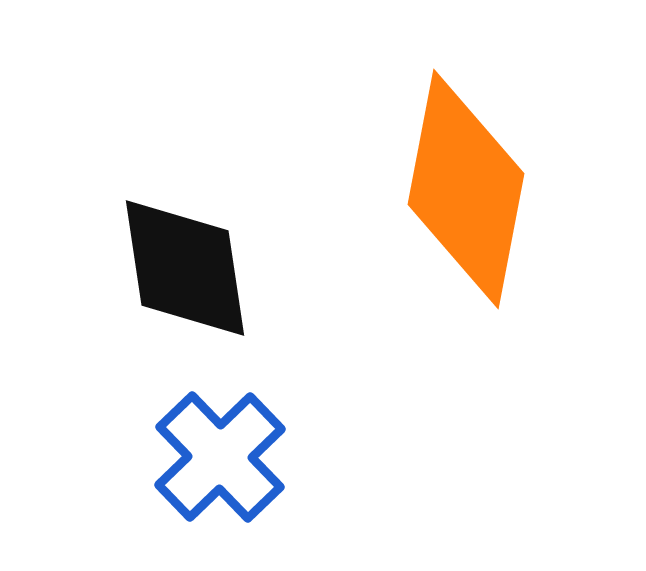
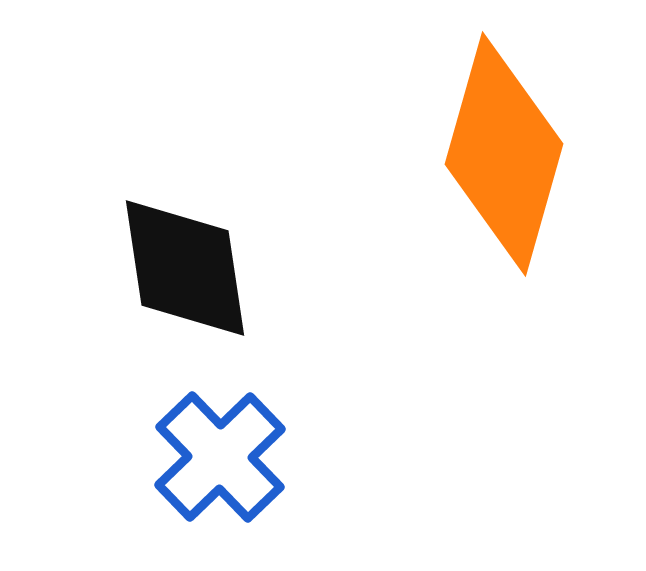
orange diamond: moved 38 px right, 35 px up; rotated 5 degrees clockwise
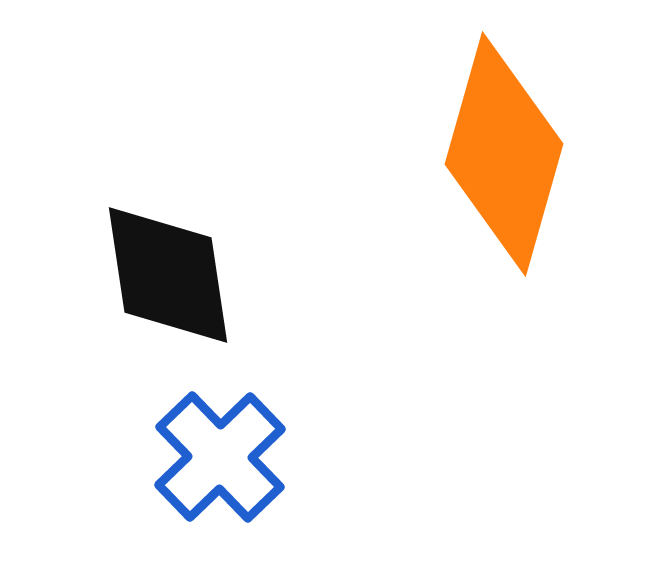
black diamond: moved 17 px left, 7 px down
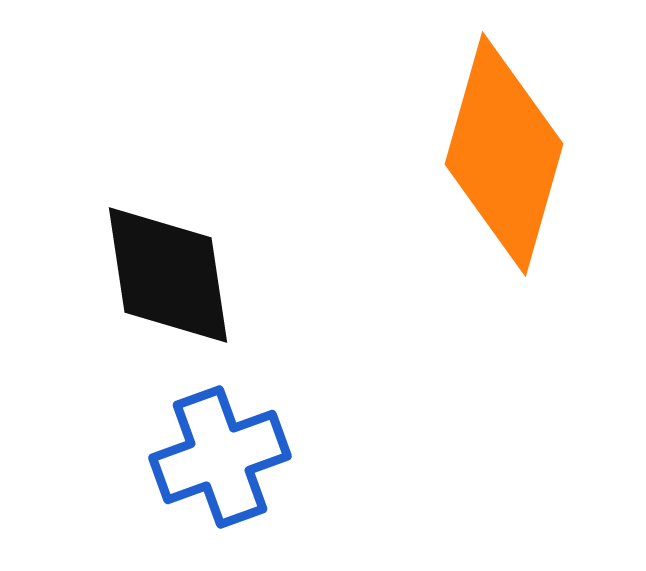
blue cross: rotated 24 degrees clockwise
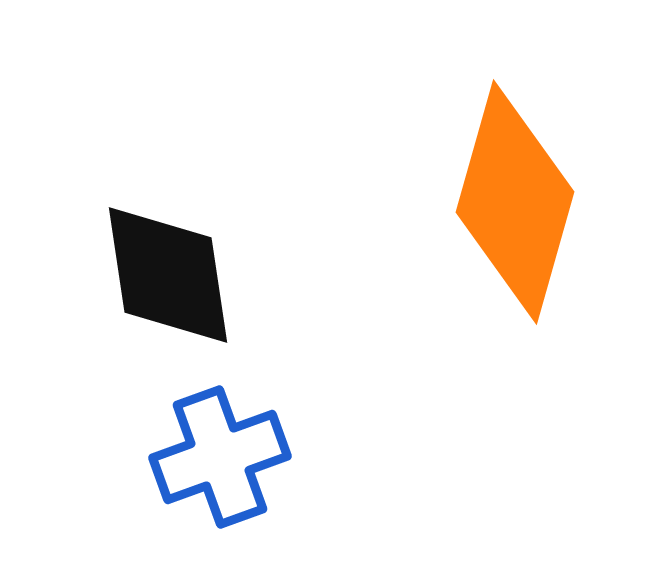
orange diamond: moved 11 px right, 48 px down
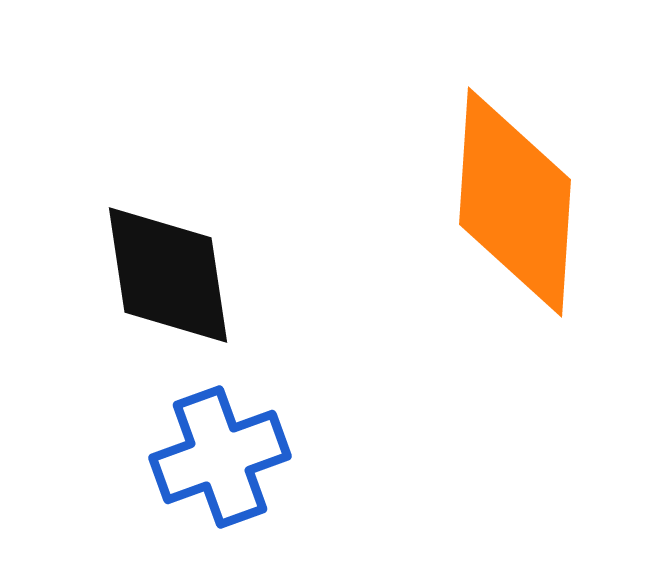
orange diamond: rotated 12 degrees counterclockwise
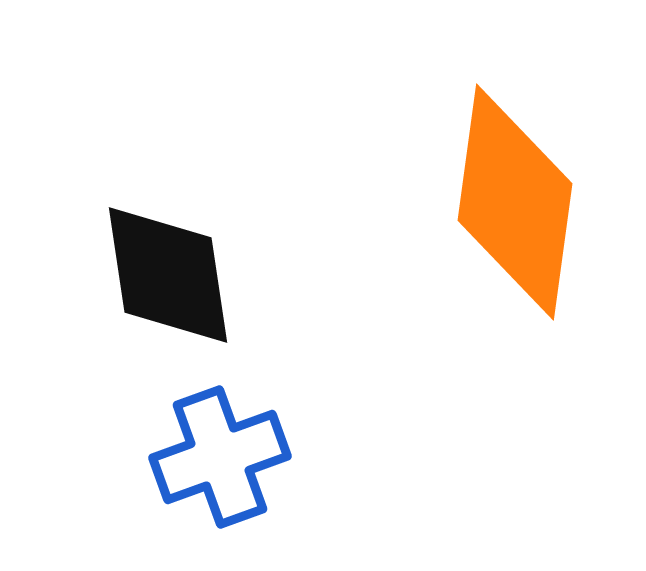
orange diamond: rotated 4 degrees clockwise
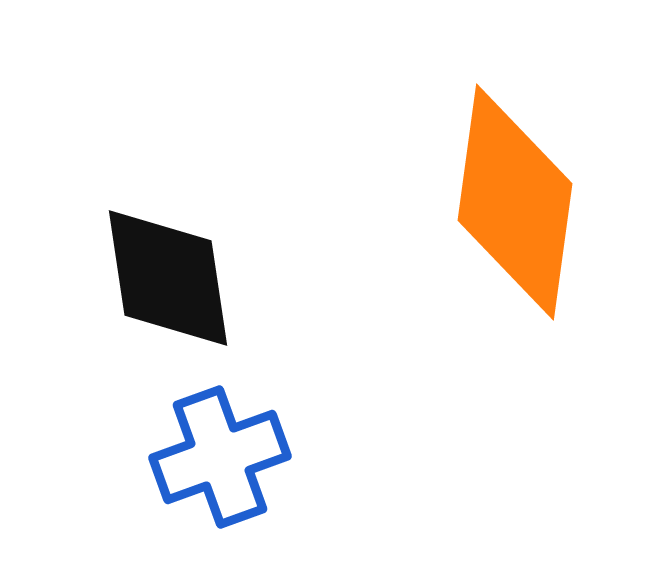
black diamond: moved 3 px down
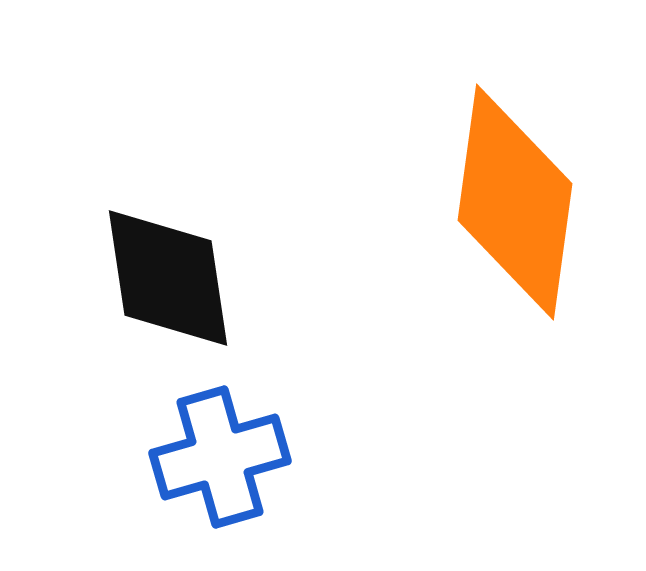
blue cross: rotated 4 degrees clockwise
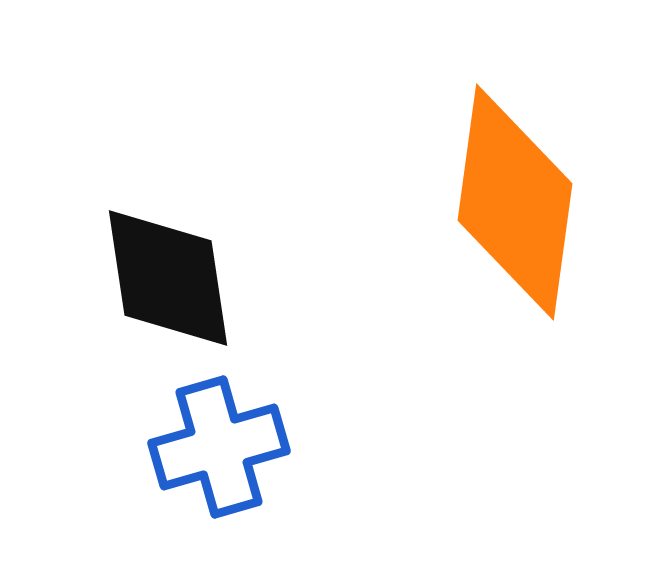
blue cross: moved 1 px left, 10 px up
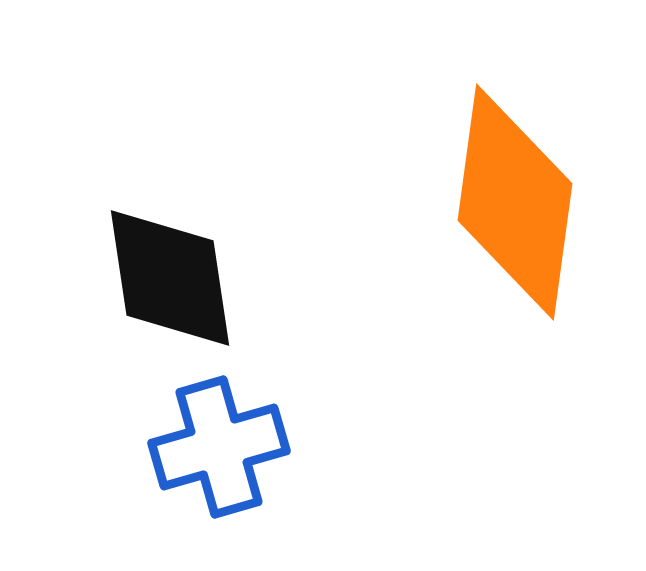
black diamond: moved 2 px right
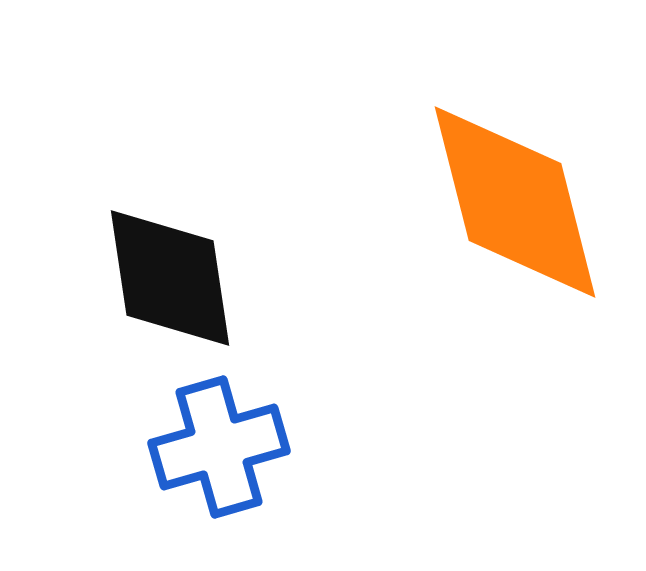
orange diamond: rotated 22 degrees counterclockwise
